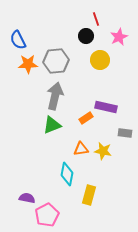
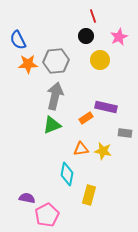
red line: moved 3 px left, 3 px up
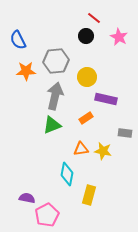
red line: moved 1 px right, 2 px down; rotated 32 degrees counterclockwise
pink star: rotated 18 degrees counterclockwise
yellow circle: moved 13 px left, 17 px down
orange star: moved 2 px left, 7 px down
purple rectangle: moved 8 px up
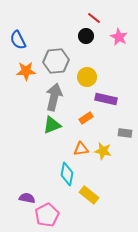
gray arrow: moved 1 px left, 1 px down
yellow rectangle: rotated 66 degrees counterclockwise
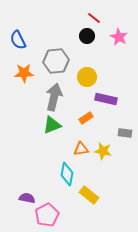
black circle: moved 1 px right
orange star: moved 2 px left, 2 px down
